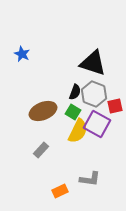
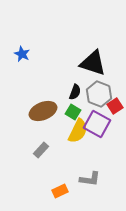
gray hexagon: moved 5 px right
red square: rotated 21 degrees counterclockwise
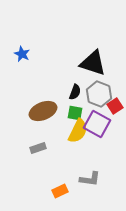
green square: moved 2 px right, 1 px down; rotated 21 degrees counterclockwise
gray rectangle: moved 3 px left, 2 px up; rotated 28 degrees clockwise
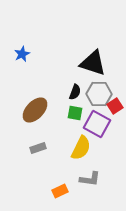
blue star: rotated 21 degrees clockwise
gray hexagon: rotated 20 degrees counterclockwise
brown ellipse: moved 8 px left, 1 px up; rotated 24 degrees counterclockwise
yellow semicircle: moved 3 px right, 17 px down
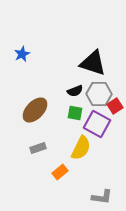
black semicircle: moved 1 px up; rotated 49 degrees clockwise
gray L-shape: moved 12 px right, 18 px down
orange rectangle: moved 19 px up; rotated 14 degrees counterclockwise
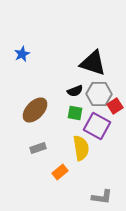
purple square: moved 2 px down
yellow semicircle: rotated 35 degrees counterclockwise
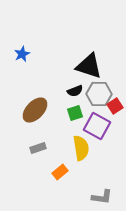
black triangle: moved 4 px left, 3 px down
green square: rotated 28 degrees counterclockwise
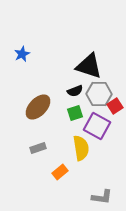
brown ellipse: moved 3 px right, 3 px up
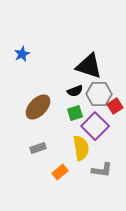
purple square: moved 2 px left; rotated 16 degrees clockwise
gray L-shape: moved 27 px up
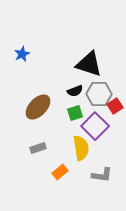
black triangle: moved 2 px up
gray L-shape: moved 5 px down
